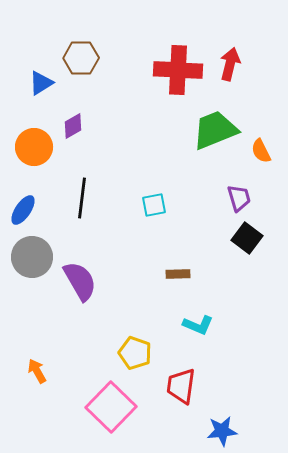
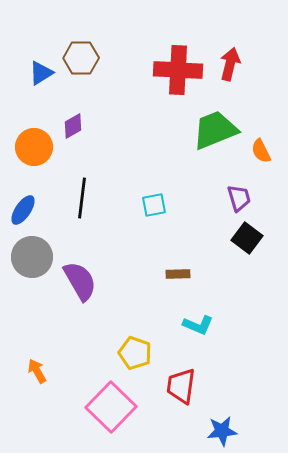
blue triangle: moved 10 px up
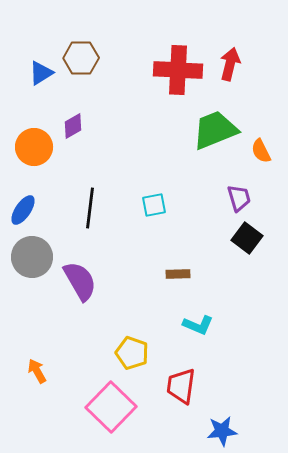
black line: moved 8 px right, 10 px down
yellow pentagon: moved 3 px left
